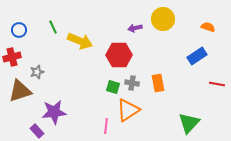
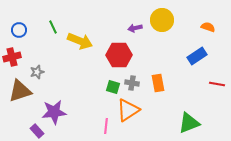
yellow circle: moved 1 px left, 1 px down
green triangle: rotated 25 degrees clockwise
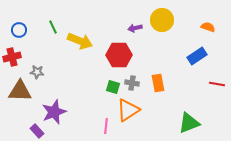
gray star: rotated 24 degrees clockwise
brown triangle: rotated 20 degrees clockwise
purple star: rotated 15 degrees counterclockwise
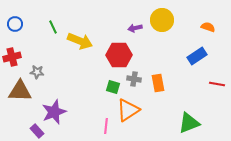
blue circle: moved 4 px left, 6 px up
gray cross: moved 2 px right, 4 px up
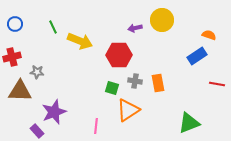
orange semicircle: moved 1 px right, 8 px down
gray cross: moved 1 px right, 2 px down
green square: moved 1 px left, 1 px down
pink line: moved 10 px left
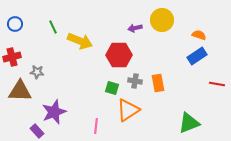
orange semicircle: moved 10 px left
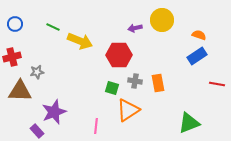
green line: rotated 40 degrees counterclockwise
gray star: rotated 16 degrees counterclockwise
